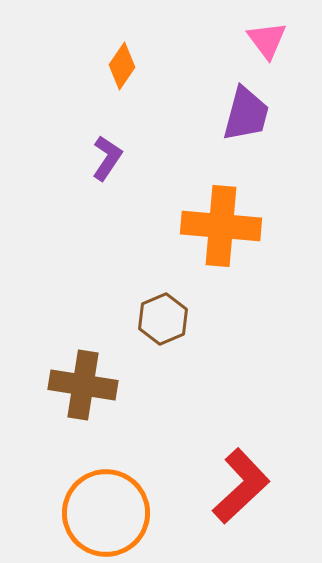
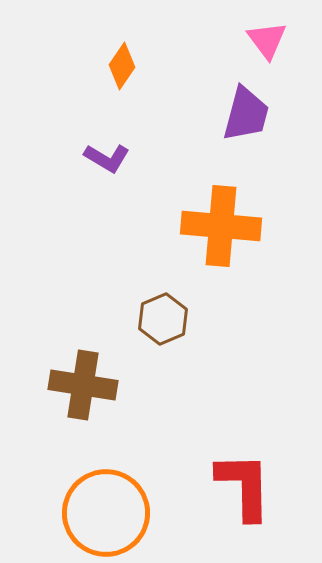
purple L-shape: rotated 87 degrees clockwise
red L-shape: moved 3 px right; rotated 48 degrees counterclockwise
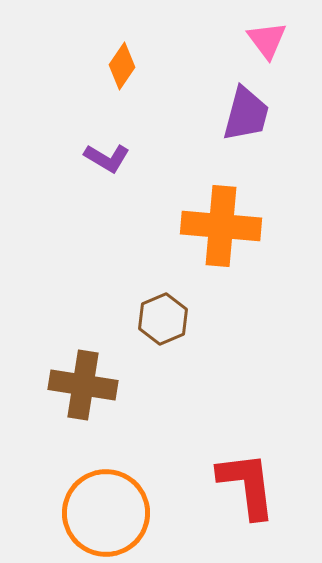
red L-shape: moved 3 px right, 1 px up; rotated 6 degrees counterclockwise
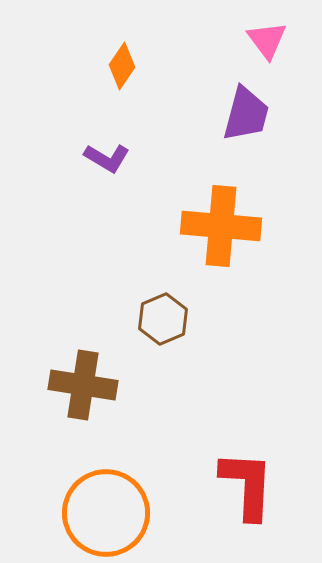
red L-shape: rotated 10 degrees clockwise
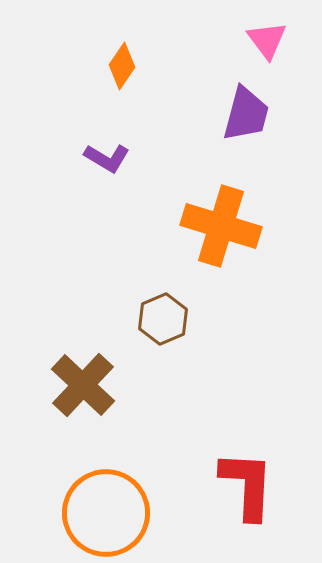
orange cross: rotated 12 degrees clockwise
brown cross: rotated 34 degrees clockwise
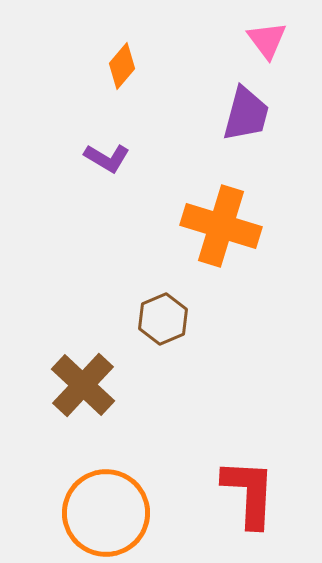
orange diamond: rotated 6 degrees clockwise
red L-shape: moved 2 px right, 8 px down
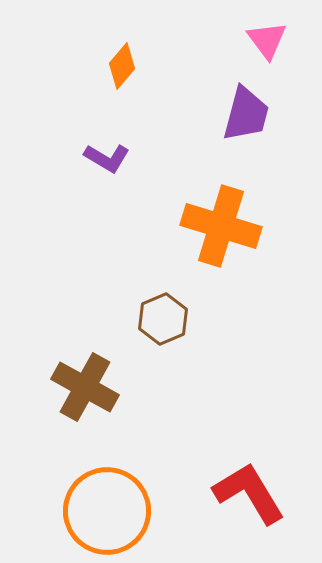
brown cross: moved 2 px right, 2 px down; rotated 14 degrees counterclockwise
red L-shape: rotated 34 degrees counterclockwise
orange circle: moved 1 px right, 2 px up
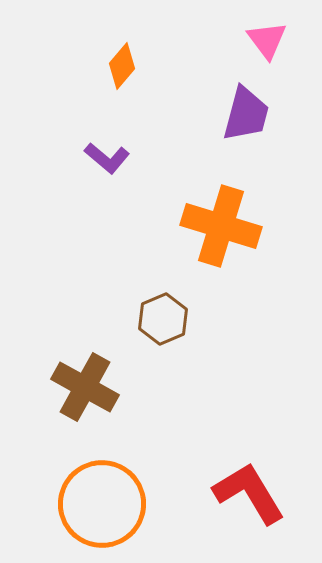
purple L-shape: rotated 9 degrees clockwise
orange circle: moved 5 px left, 7 px up
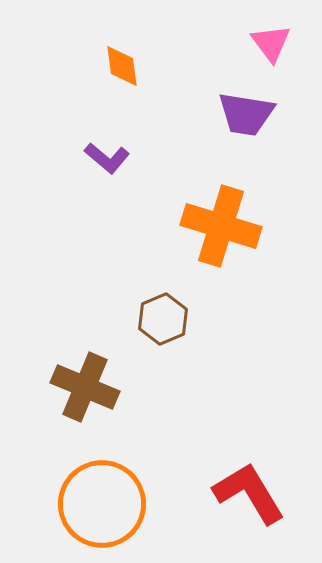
pink triangle: moved 4 px right, 3 px down
orange diamond: rotated 48 degrees counterclockwise
purple trapezoid: rotated 84 degrees clockwise
brown cross: rotated 6 degrees counterclockwise
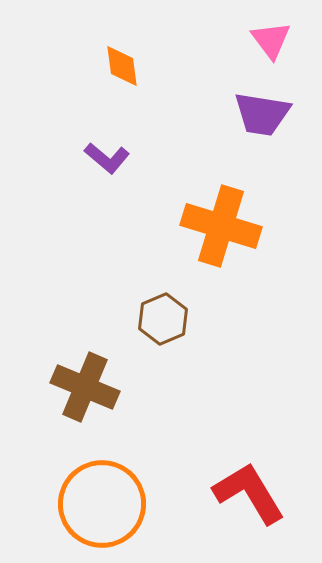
pink triangle: moved 3 px up
purple trapezoid: moved 16 px right
